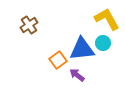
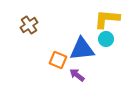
yellow L-shape: rotated 56 degrees counterclockwise
cyan circle: moved 3 px right, 4 px up
orange square: rotated 30 degrees counterclockwise
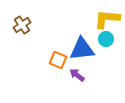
brown cross: moved 7 px left
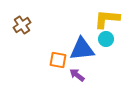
orange square: rotated 12 degrees counterclockwise
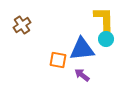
yellow L-shape: moved 3 px left; rotated 84 degrees clockwise
purple arrow: moved 5 px right
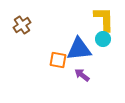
cyan circle: moved 3 px left
blue triangle: moved 3 px left
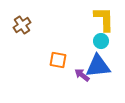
cyan circle: moved 2 px left, 2 px down
blue triangle: moved 19 px right, 17 px down
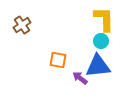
purple arrow: moved 2 px left, 3 px down
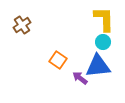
cyan circle: moved 2 px right, 1 px down
orange square: rotated 24 degrees clockwise
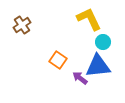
yellow L-shape: moved 15 px left; rotated 24 degrees counterclockwise
